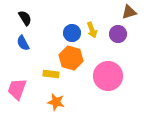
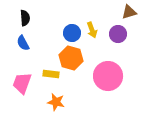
black semicircle: rotated 28 degrees clockwise
pink trapezoid: moved 5 px right, 6 px up
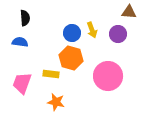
brown triangle: rotated 21 degrees clockwise
blue semicircle: moved 3 px left, 1 px up; rotated 126 degrees clockwise
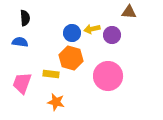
yellow arrow: moved 1 px up; rotated 98 degrees clockwise
purple circle: moved 6 px left, 1 px down
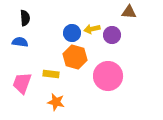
orange hexagon: moved 4 px right, 1 px up
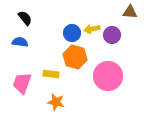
brown triangle: moved 1 px right
black semicircle: rotated 35 degrees counterclockwise
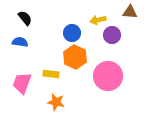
yellow arrow: moved 6 px right, 9 px up
orange hexagon: rotated 10 degrees clockwise
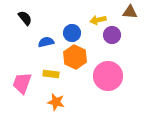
blue semicircle: moved 26 px right; rotated 21 degrees counterclockwise
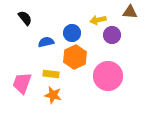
orange hexagon: rotated 10 degrees clockwise
orange star: moved 3 px left, 7 px up
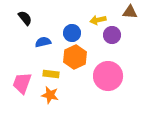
blue semicircle: moved 3 px left
orange star: moved 3 px left
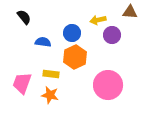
black semicircle: moved 1 px left, 1 px up
blue semicircle: rotated 21 degrees clockwise
pink circle: moved 9 px down
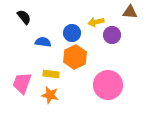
yellow arrow: moved 2 px left, 2 px down
